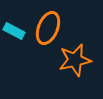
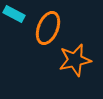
cyan rectangle: moved 17 px up
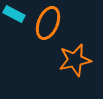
orange ellipse: moved 5 px up
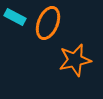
cyan rectangle: moved 1 px right, 3 px down
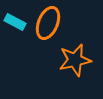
cyan rectangle: moved 5 px down
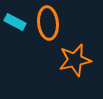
orange ellipse: rotated 28 degrees counterclockwise
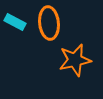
orange ellipse: moved 1 px right
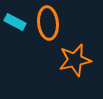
orange ellipse: moved 1 px left
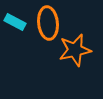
orange star: moved 10 px up
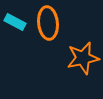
orange star: moved 8 px right, 8 px down
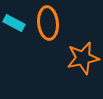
cyan rectangle: moved 1 px left, 1 px down
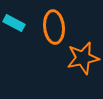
orange ellipse: moved 6 px right, 4 px down
